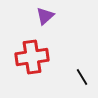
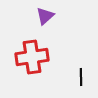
black line: moved 1 px left; rotated 30 degrees clockwise
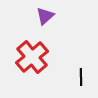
red cross: rotated 32 degrees counterclockwise
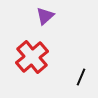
black line: rotated 24 degrees clockwise
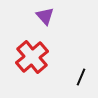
purple triangle: rotated 30 degrees counterclockwise
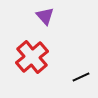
black line: rotated 42 degrees clockwise
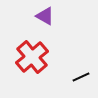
purple triangle: rotated 18 degrees counterclockwise
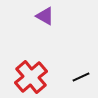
red cross: moved 1 px left, 20 px down
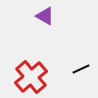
black line: moved 8 px up
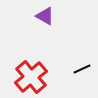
black line: moved 1 px right
